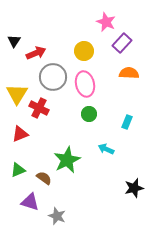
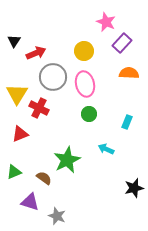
green triangle: moved 4 px left, 2 px down
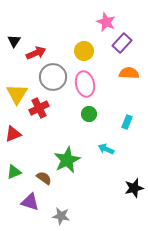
red cross: rotated 36 degrees clockwise
red triangle: moved 7 px left
gray star: moved 4 px right; rotated 12 degrees counterclockwise
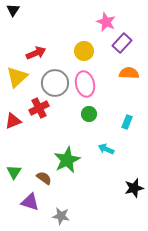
black triangle: moved 1 px left, 31 px up
gray circle: moved 2 px right, 6 px down
yellow triangle: moved 17 px up; rotated 15 degrees clockwise
red triangle: moved 13 px up
green triangle: rotated 35 degrees counterclockwise
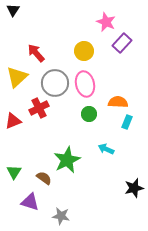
red arrow: rotated 108 degrees counterclockwise
orange semicircle: moved 11 px left, 29 px down
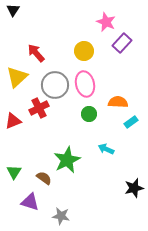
gray circle: moved 2 px down
cyan rectangle: moved 4 px right; rotated 32 degrees clockwise
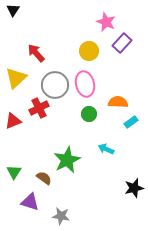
yellow circle: moved 5 px right
yellow triangle: moved 1 px left, 1 px down
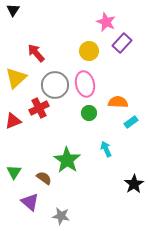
green circle: moved 1 px up
cyan arrow: rotated 42 degrees clockwise
green star: rotated 12 degrees counterclockwise
black star: moved 4 px up; rotated 18 degrees counterclockwise
purple triangle: rotated 24 degrees clockwise
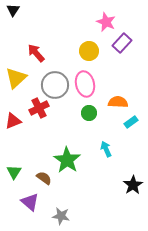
black star: moved 1 px left, 1 px down
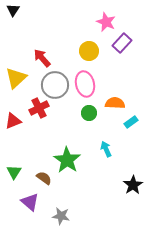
red arrow: moved 6 px right, 5 px down
orange semicircle: moved 3 px left, 1 px down
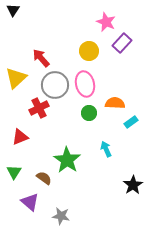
red arrow: moved 1 px left
red triangle: moved 7 px right, 16 px down
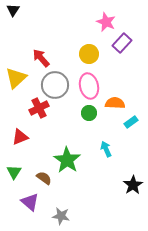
yellow circle: moved 3 px down
pink ellipse: moved 4 px right, 2 px down
